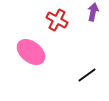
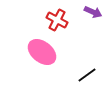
purple arrow: rotated 102 degrees clockwise
pink ellipse: moved 11 px right
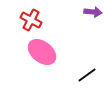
purple arrow: rotated 18 degrees counterclockwise
red cross: moved 26 px left
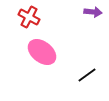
red cross: moved 2 px left, 3 px up
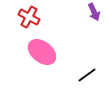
purple arrow: moved 1 px right; rotated 60 degrees clockwise
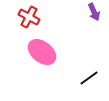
black line: moved 2 px right, 3 px down
